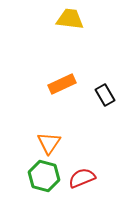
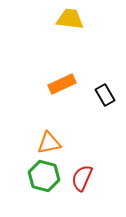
orange triangle: rotated 45 degrees clockwise
red semicircle: rotated 44 degrees counterclockwise
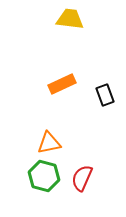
black rectangle: rotated 10 degrees clockwise
